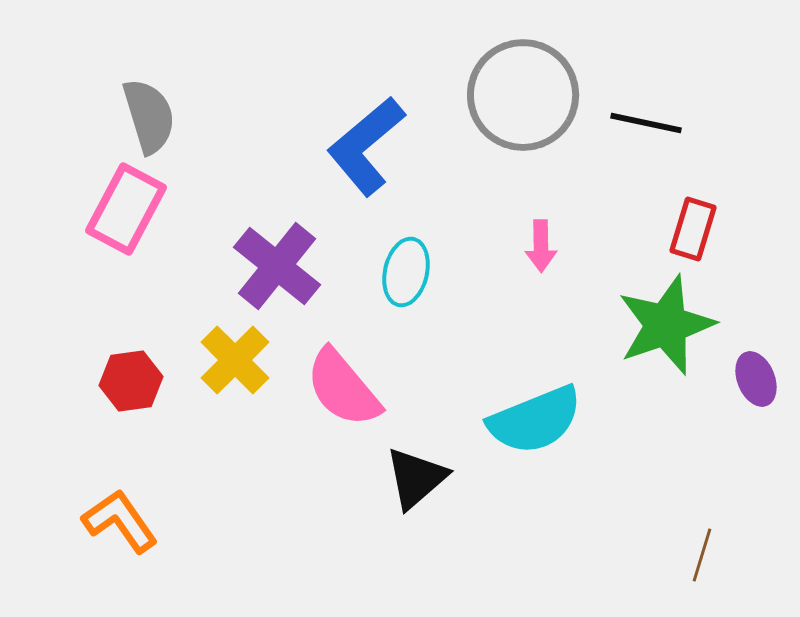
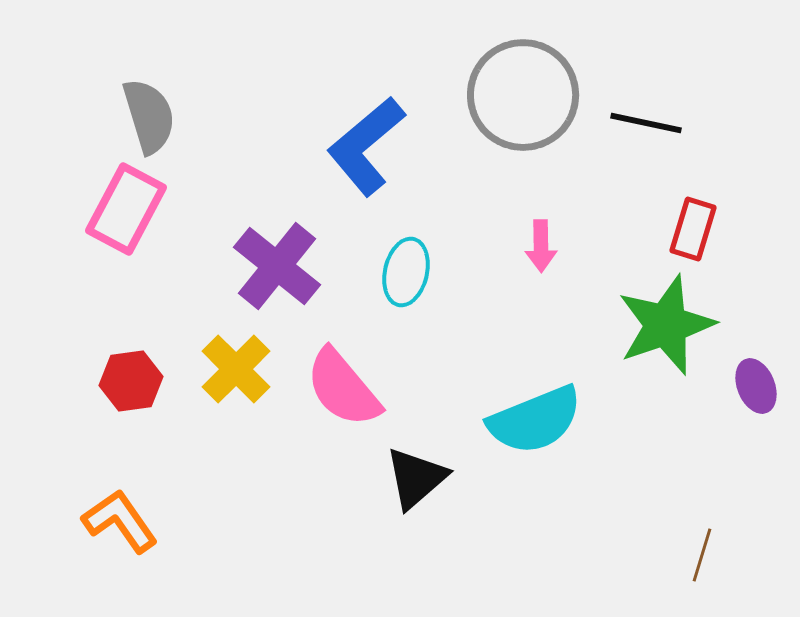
yellow cross: moved 1 px right, 9 px down
purple ellipse: moved 7 px down
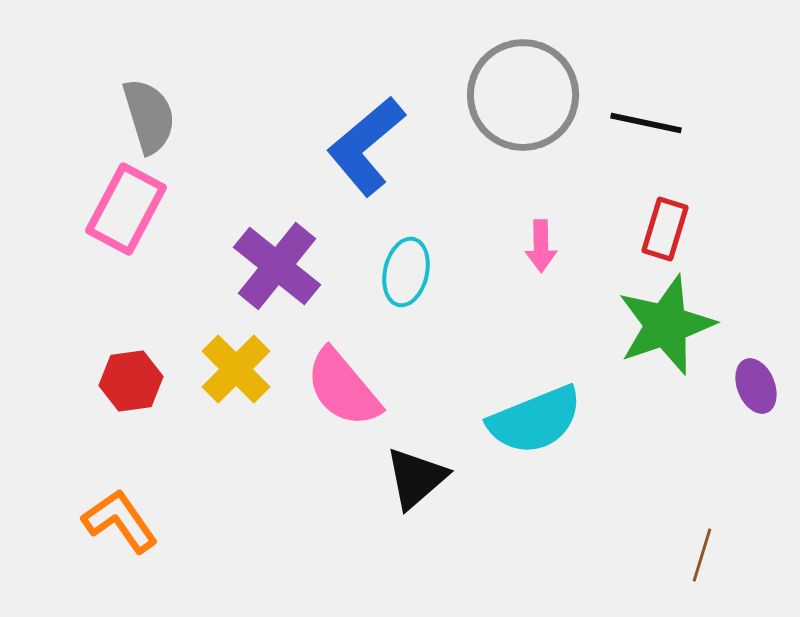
red rectangle: moved 28 px left
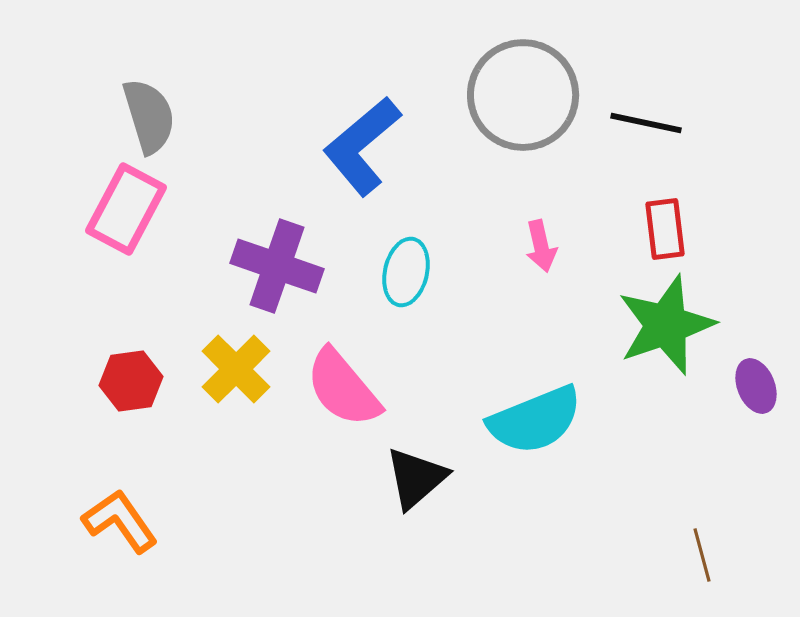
blue L-shape: moved 4 px left
red rectangle: rotated 24 degrees counterclockwise
pink arrow: rotated 12 degrees counterclockwise
purple cross: rotated 20 degrees counterclockwise
brown line: rotated 32 degrees counterclockwise
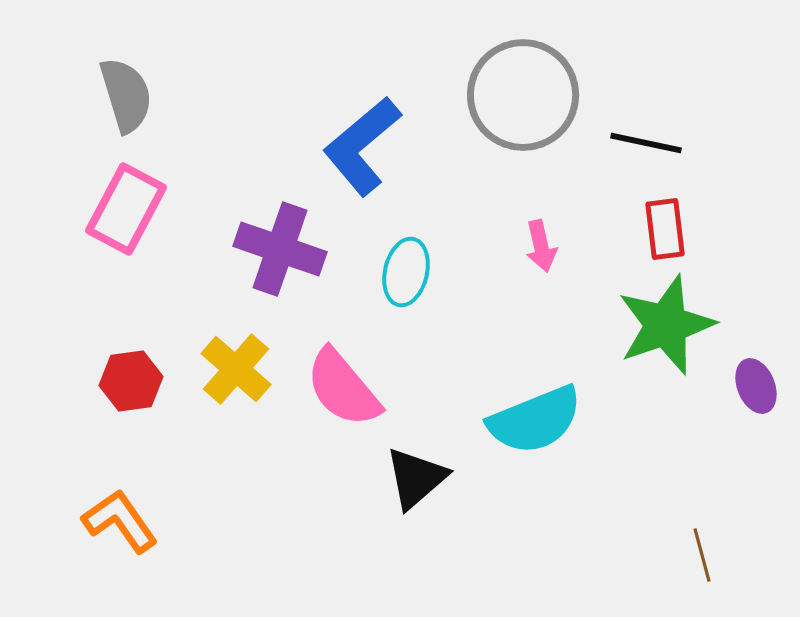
gray semicircle: moved 23 px left, 21 px up
black line: moved 20 px down
purple cross: moved 3 px right, 17 px up
yellow cross: rotated 4 degrees counterclockwise
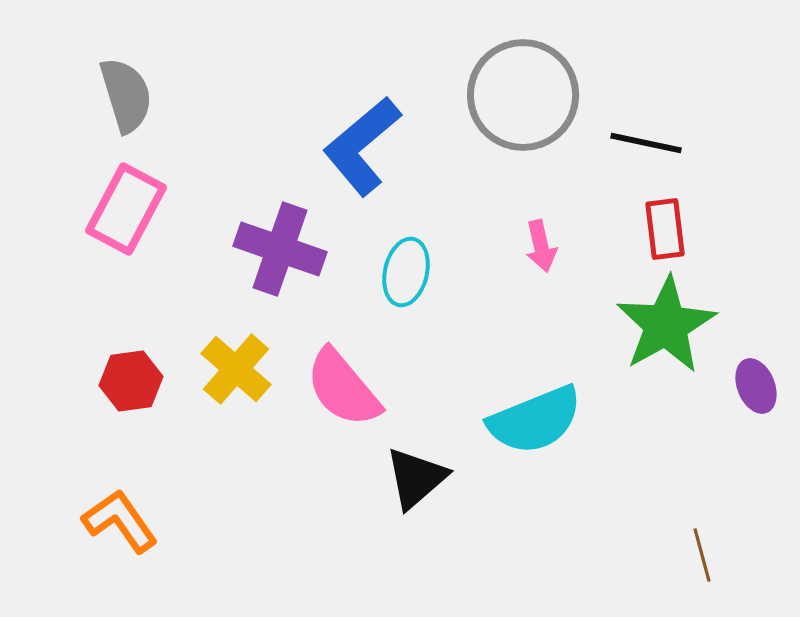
green star: rotated 10 degrees counterclockwise
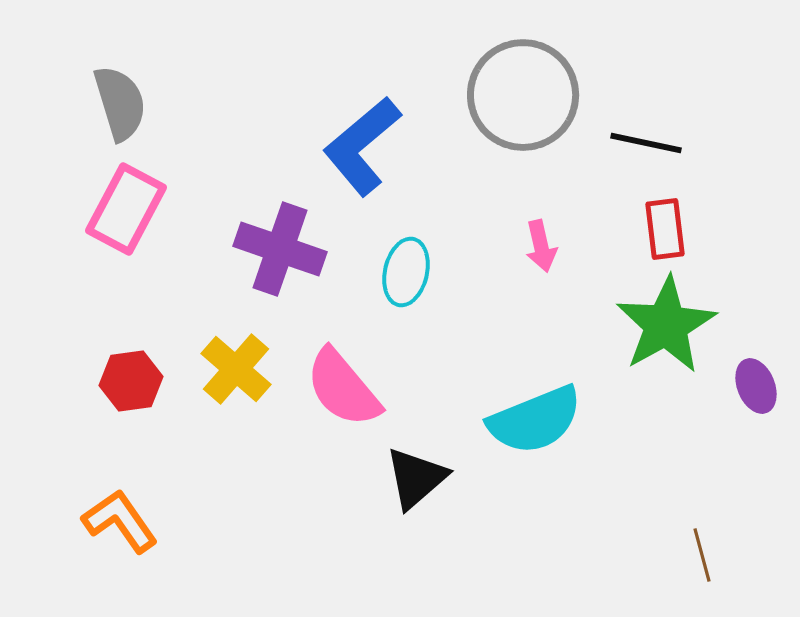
gray semicircle: moved 6 px left, 8 px down
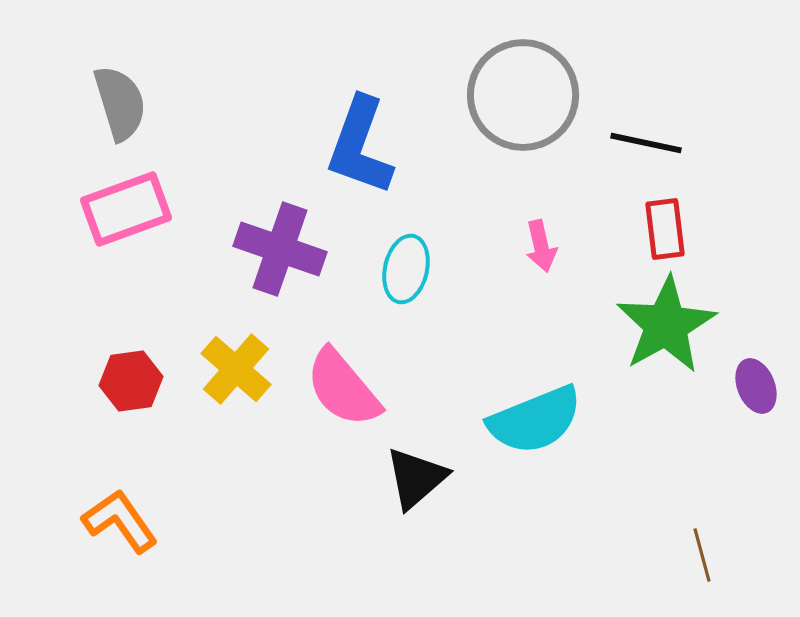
blue L-shape: moved 2 px left; rotated 30 degrees counterclockwise
pink rectangle: rotated 42 degrees clockwise
cyan ellipse: moved 3 px up
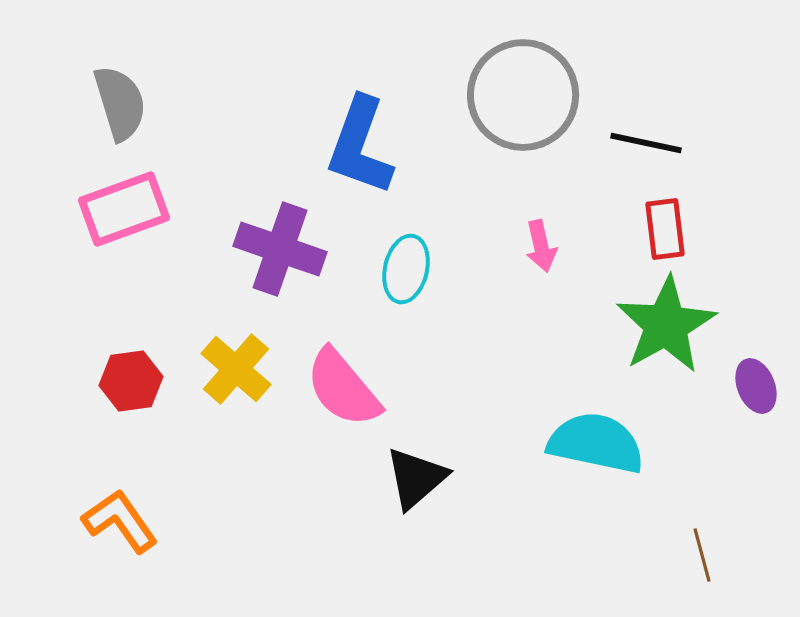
pink rectangle: moved 2 px left
cyan semicircle: moved 61 px right, 23 px down; rotated 146 degrees counterclockwise
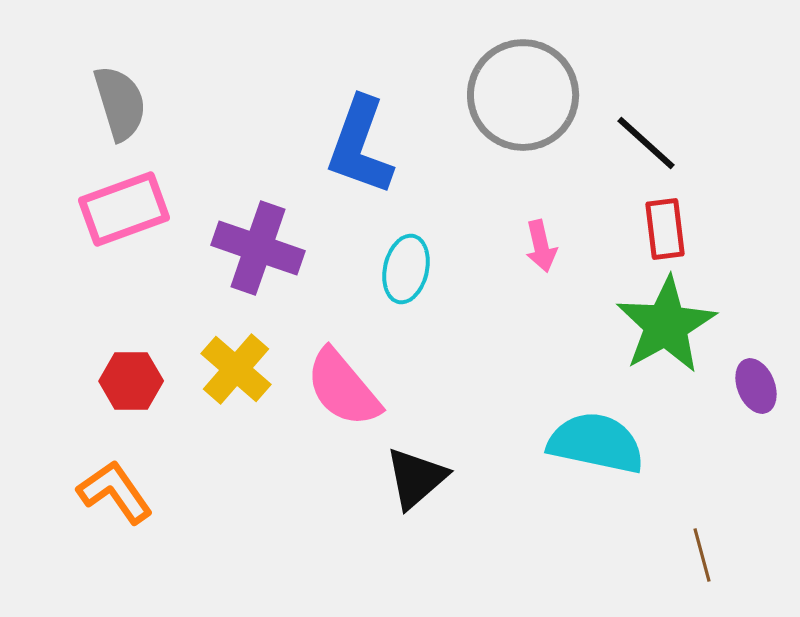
black line: rotated 30 degrees clockwise
purple cross: moved 22 px left, 1 px up
red hexagon: rotated 8 degrees clockwise
orange L-shape: moved 5 px left, 29 px up
